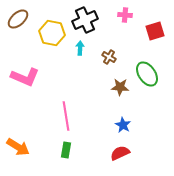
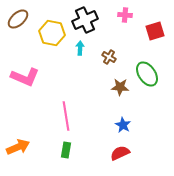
orange arrow: rotated 55 degrees counterclockwise
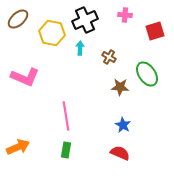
red semicircle: rotated 48 degrees clockwise
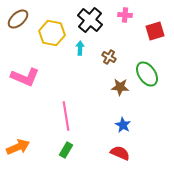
black cross: moved 5 px right; rotated 25 degrees counterclockwise
green rectangle: rotated 21 degrees clockwise
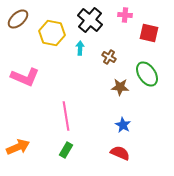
red square: moved 6 px left, 2 px down; rotated 30 degrees clockwise
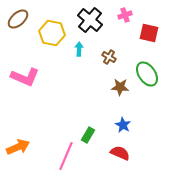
pink cross: rotated 24 degrees counterclockwise
cyan arrow: moved 1 px left, 1 px down
pink line: moved 40 px down; rotated 32 degrees clockwise
green rectangle: moved 22 px right, 15 px up
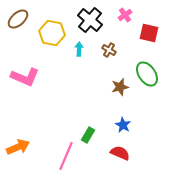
pink cross: rotated 16 degrees counterclockwise
brown cross: moved 7 px up
brown star: rotated 18 degrees counterclockwise
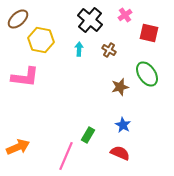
yellow hexagon: moved 11 px left, 7 px down
pink L-shape: rotated 16 degrees counterclockwise
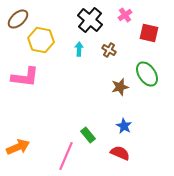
blue star: moved 1 px right, 1 px down
green rectangle: rotated 70 degrees counterclockwise
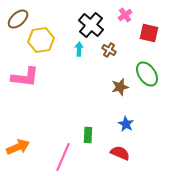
black cross: moved 1 px right, 5 px down
yellow hexagon: rotated 20 degrees counterclockwise
blue star: moved 2 px right, 2 px up
green rectangle: rotated 42 degrees clockwise
pink line: moved 3 px left, 1 px down
